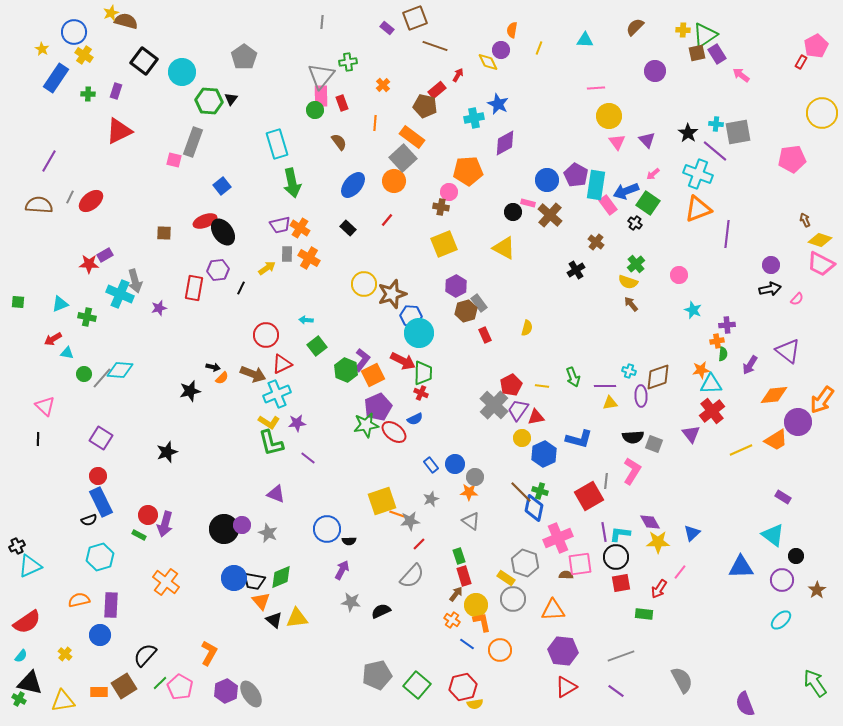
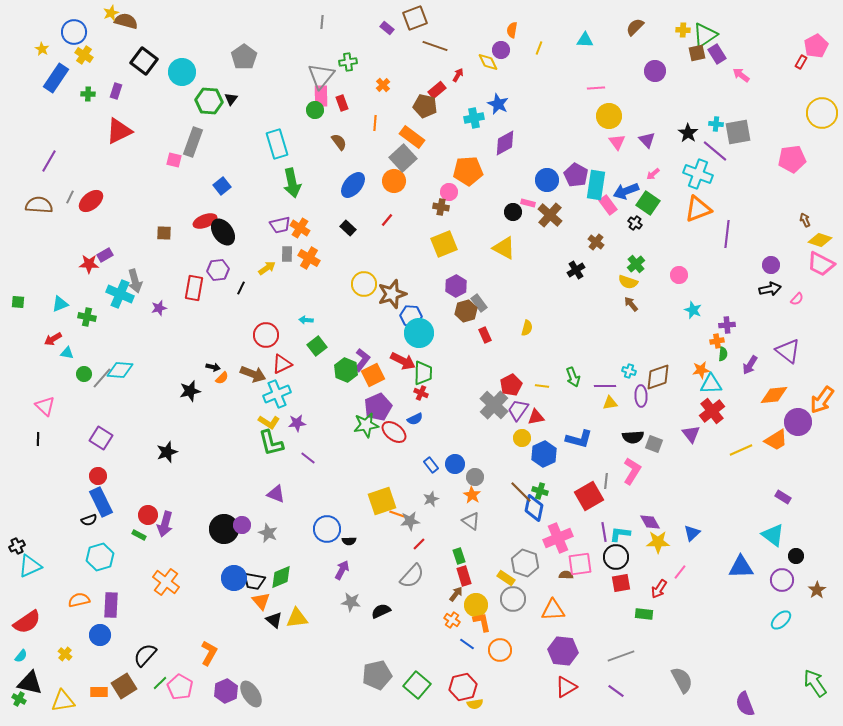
orange star at (469, 492): moved 3 px right, 3 px down; rotated 30 degrees clockwise
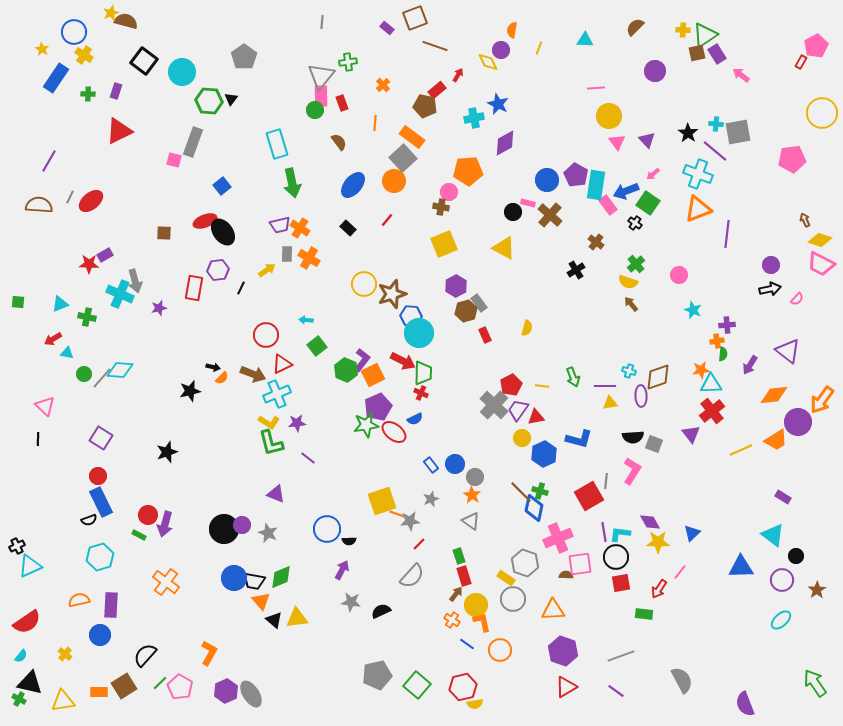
yellow arrow at (267, 268): moved 2 px down
purple hexagon at (563, 651): rotated 12 degrees clockwise
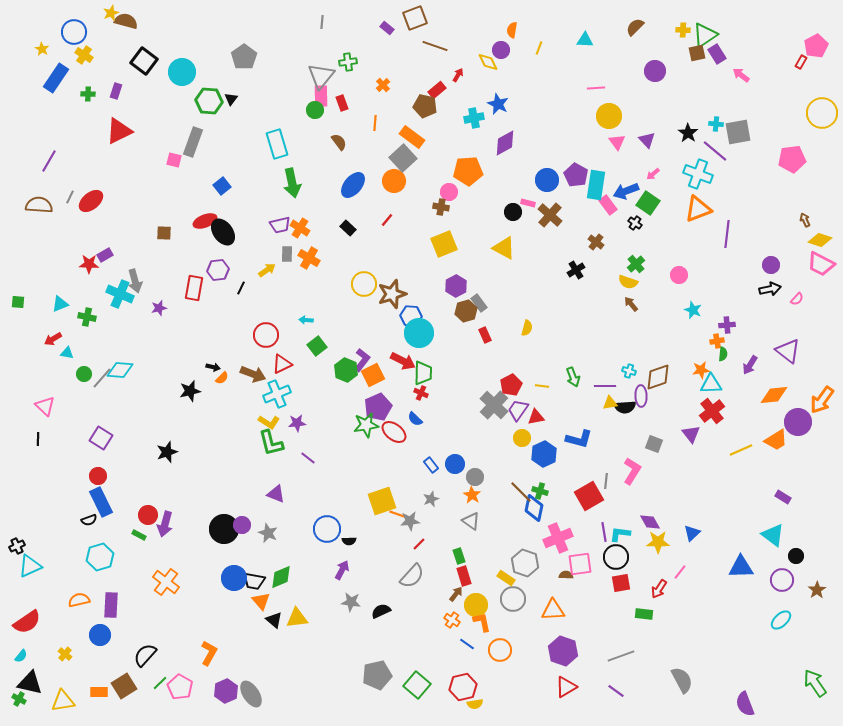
blue semicircle at (415, 419): rotated 70 degrees clockwise
black semicircle at (633, 437): moved 8 px left, 30 px up
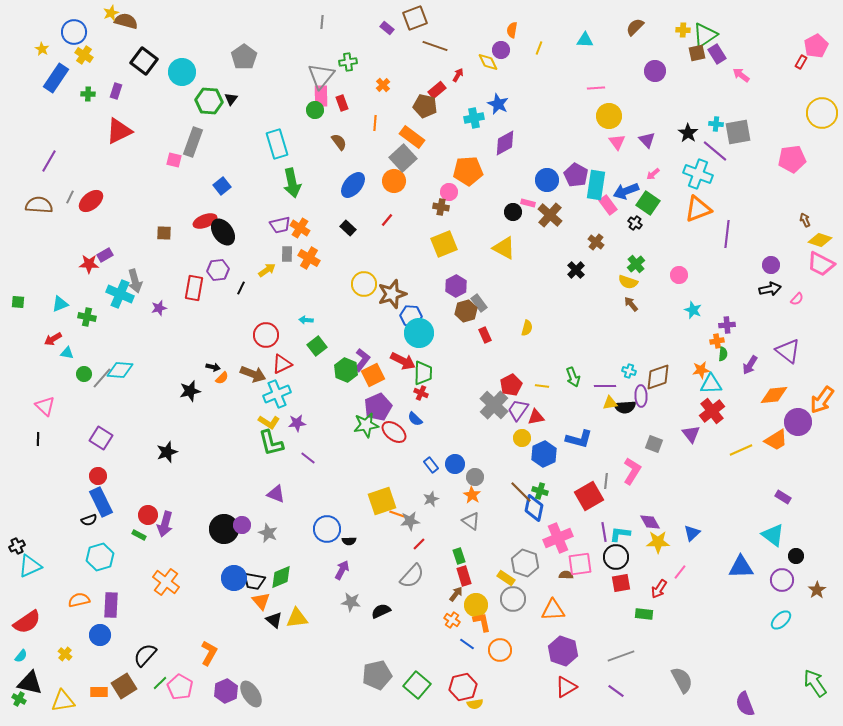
black cross at (576, 270): rotated 12 degrees counterclockwise
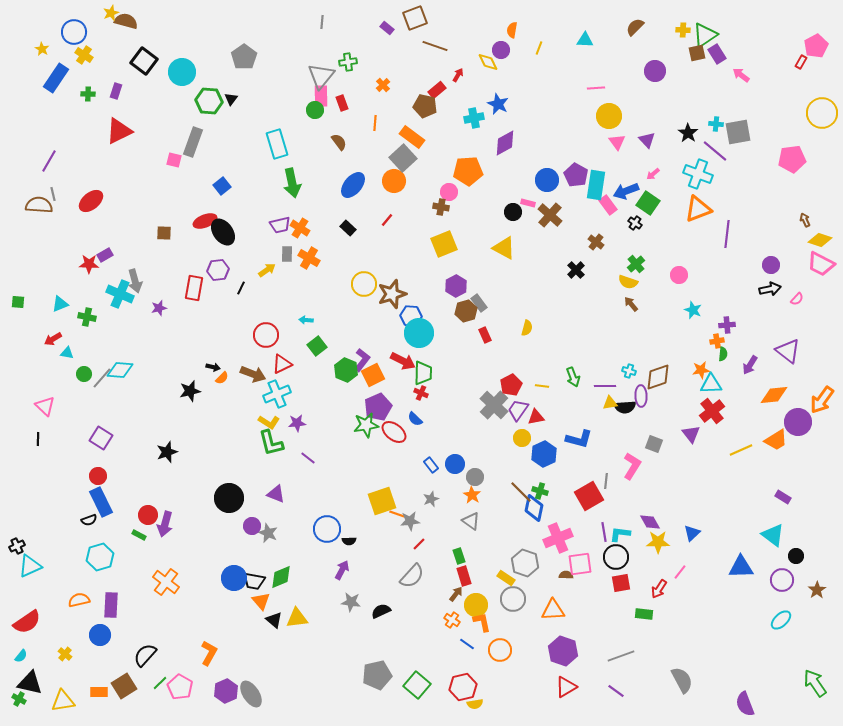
gray line at (70, 197): moved 17 px left, 3 px up; rotated 40 degrees counterclockwise
pink L-shape at (632, 471): moved 5 px up
purple circle at (242, 525): moved 10 px right, 1 px down
black circle at (224, 529): moved 5 px right, 31 px up
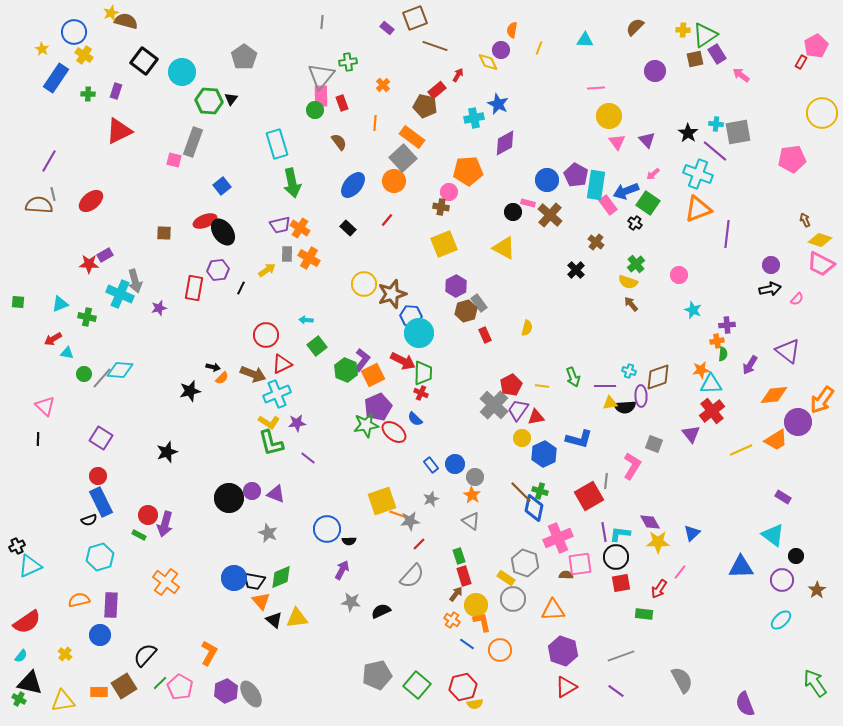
brown square at (697, 53): moved 2 px left, 6 px down
purple circle at (252, 526): moved 35 px up
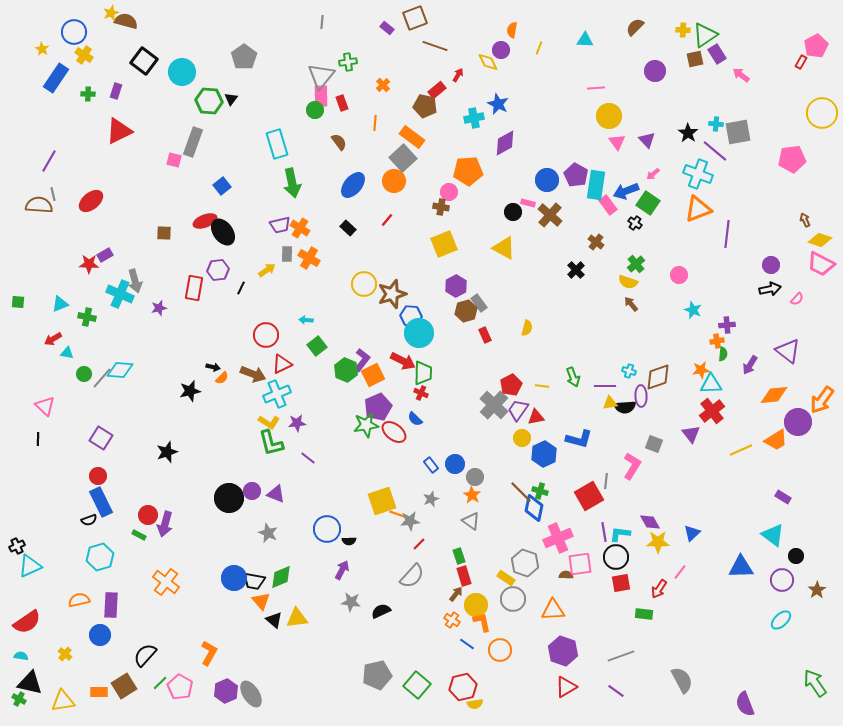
cyan semicircle at (21, 656): rotated 120 degrees counterclockwise
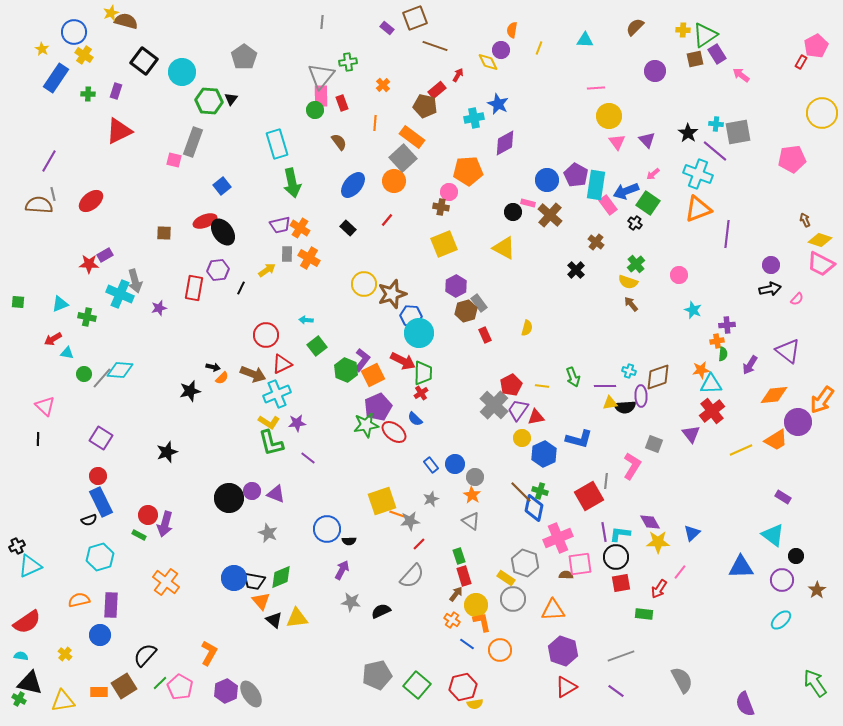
red cross at (421, 393): rotated 32 degrees clockwise
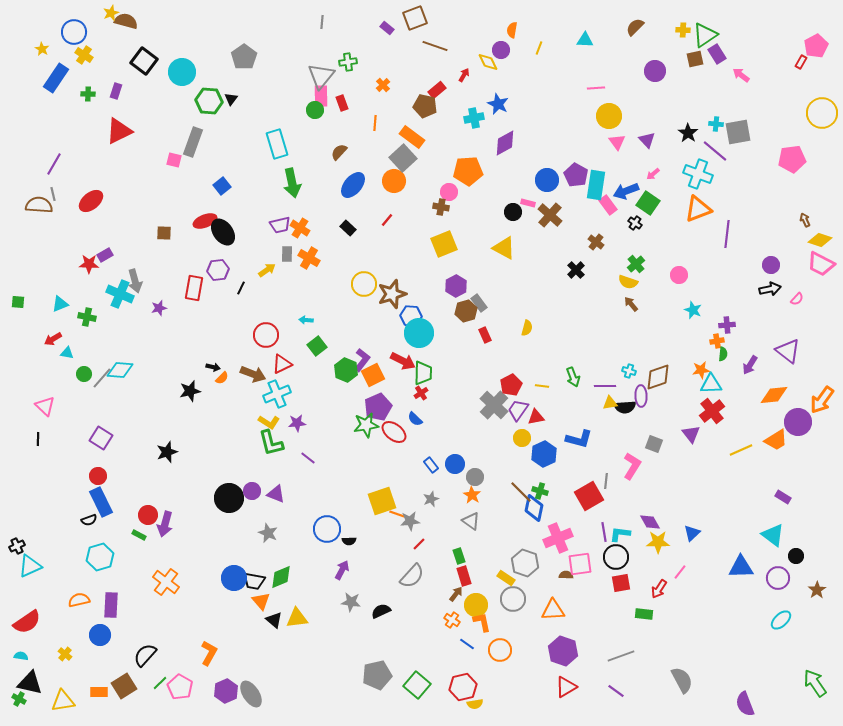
red arrow at (458, 75): moved 6 px right
brown semicircle at (339, 142): moved 10 px down; rotated 102 degrees counterclockwise
purple line at (49, 161): moved 5 px right, 3 px down
purple circle at (782, 580): moved 4 px left, 2 px up
